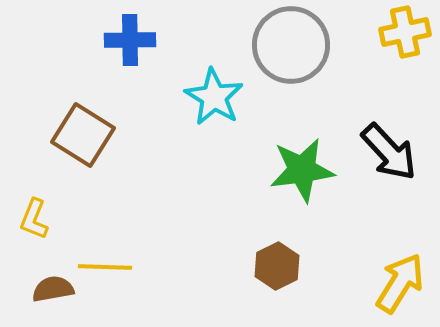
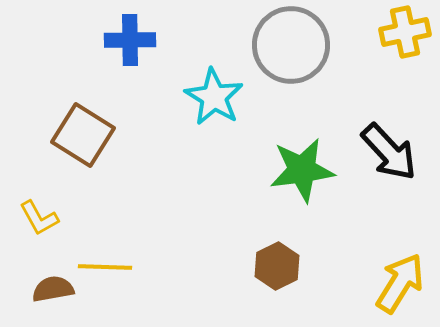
yellow L-shape: moved 5 px right, 1 px up; rotated 51 degrees counterclockwise
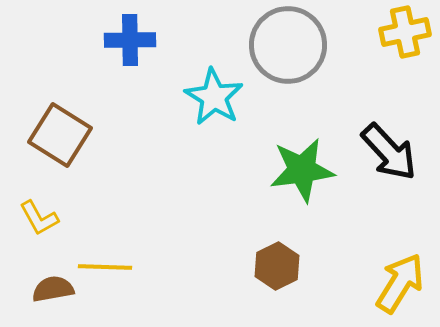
gray circle: moved 3 px left
brown square: moved 23 px left
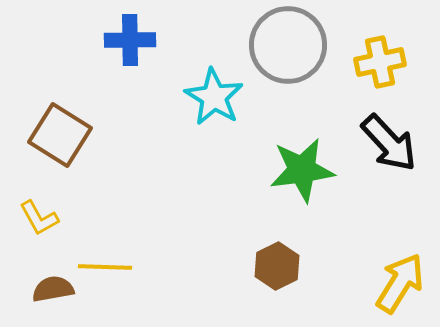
yellow cross: moved 25 px left, 30 px down
black arrow: moved 9 px up
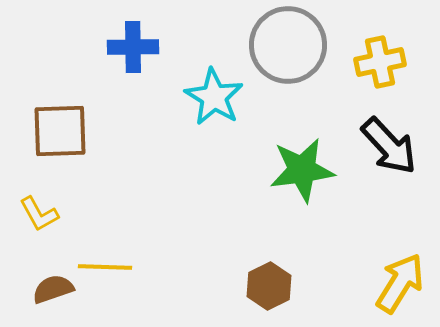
blue cross: moved 3 px right, 7 px down
brown square: moved 4 px up; rotated 34 degrees counterclockwise
black arrow: moved 3 px down
yellow L-shape: moved 4 px up
brown hexagon: moved 8 px left, 20 px down
brown semicircle: rotated 9 degrees counterclockwise
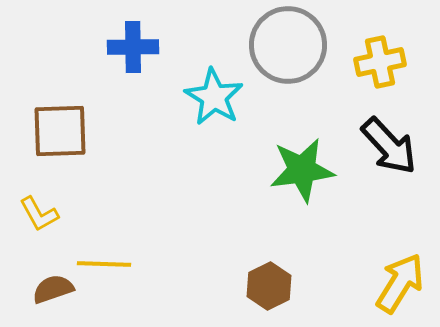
yellow line: moved 1 px left, 3 px up
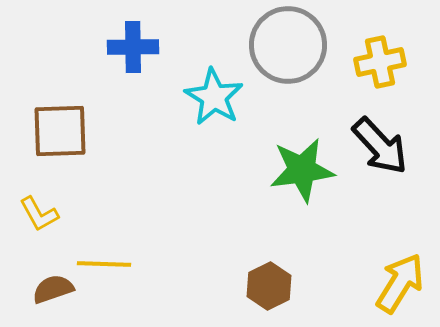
black arrow: moved 9 px left
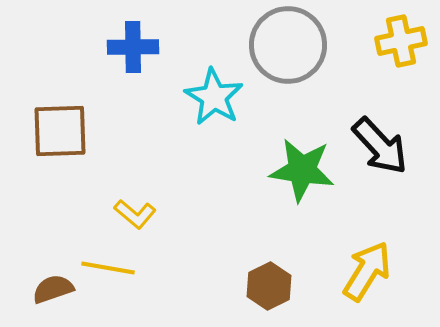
yellow cross: moved 21 px right, 21 px up
green star: rotated 16 degrees clockwise
yellow L-shape: moved 96 px right; rotated 21 degrees counterclockwise
yellow line: moved 4 px right, 4 px down; rotated 8 degrees clockwise
yellow arrow: moved 33 px left, 12 px up
